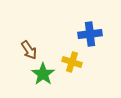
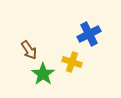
blue cross: moved 1 px left; rotated 20 degrees counterclockwise
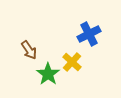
yellow cross: rotated 24 degrees clockwise
green star: moved 5 px right
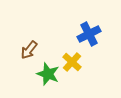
brown arrow: rotated 72 degrees clockwise
green star: rotated 15 degrees counterclockwise
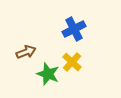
blue cross: moved 15 px left, 5 px up
brown arrow: moved 3 px left, 2 px down; rotated 150 degrees counterclockwise
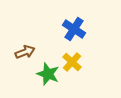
blue cross: rotated 30 degrees counterclockwise
brown arrow: moved 1 px left
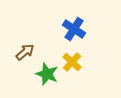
brown arrow: rotated 18 degrees counterclockwise
green star: moved 1 px left
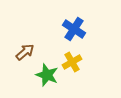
yellow cross: rotated 18 degrees clockwise
green star: moved 1 px down
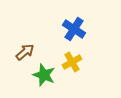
green star: moved 3 px left
